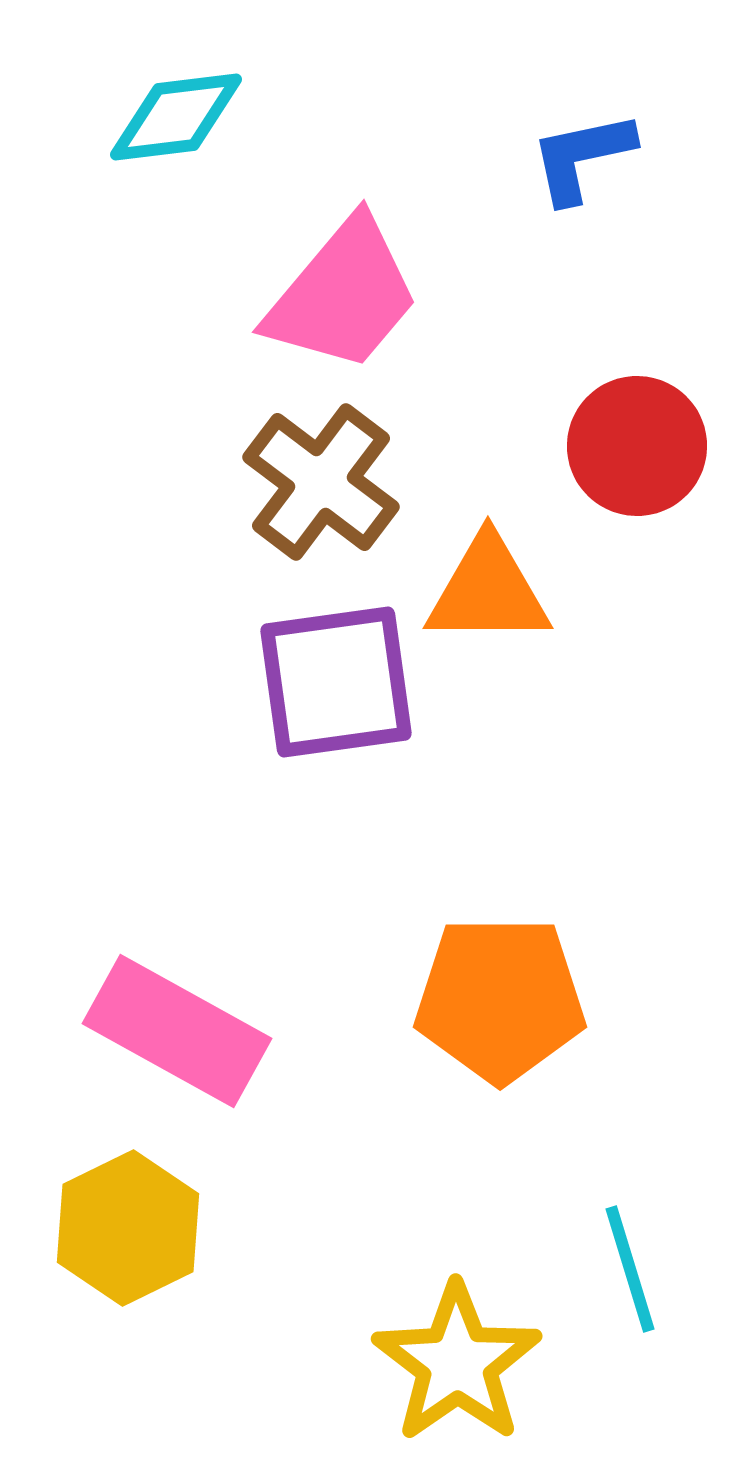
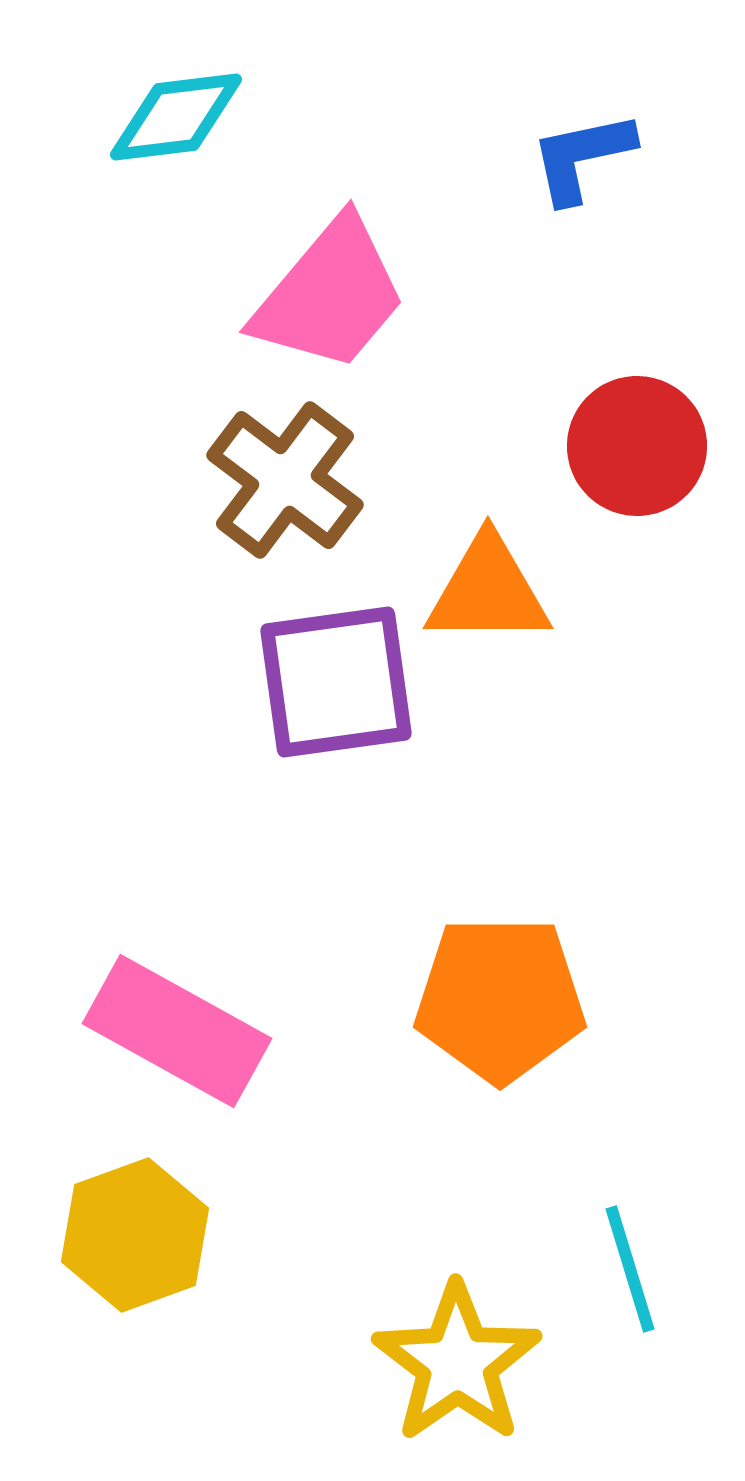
pink trapezoid: moved 13 px left
brown cross: moved 36 px left, 2 px up
yellow hexagon: moved 7 px right, 7 px down; rotated 6 degrees clockwise
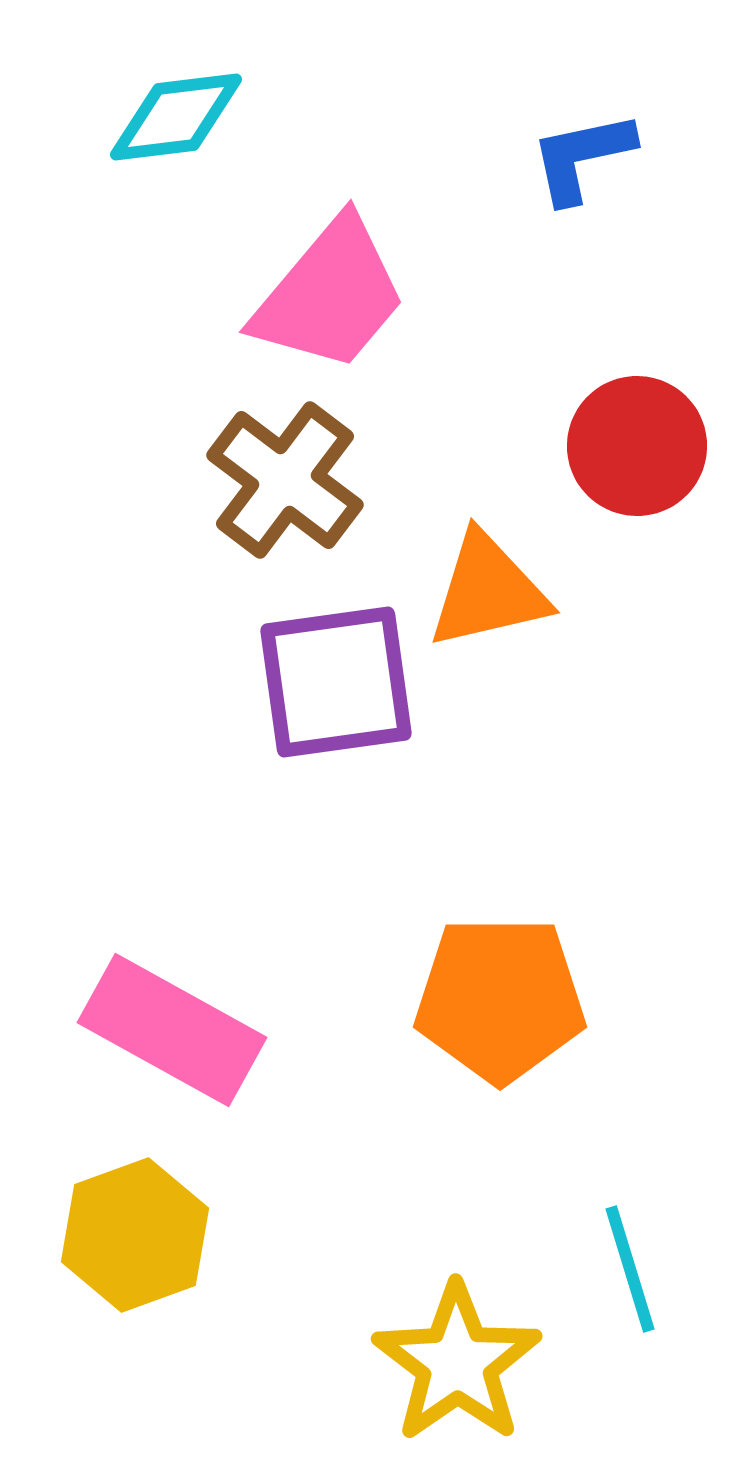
orange triangle: rotated 13 degrees counterclockwise
pink rectangle: moved 5 px left, 1 px up
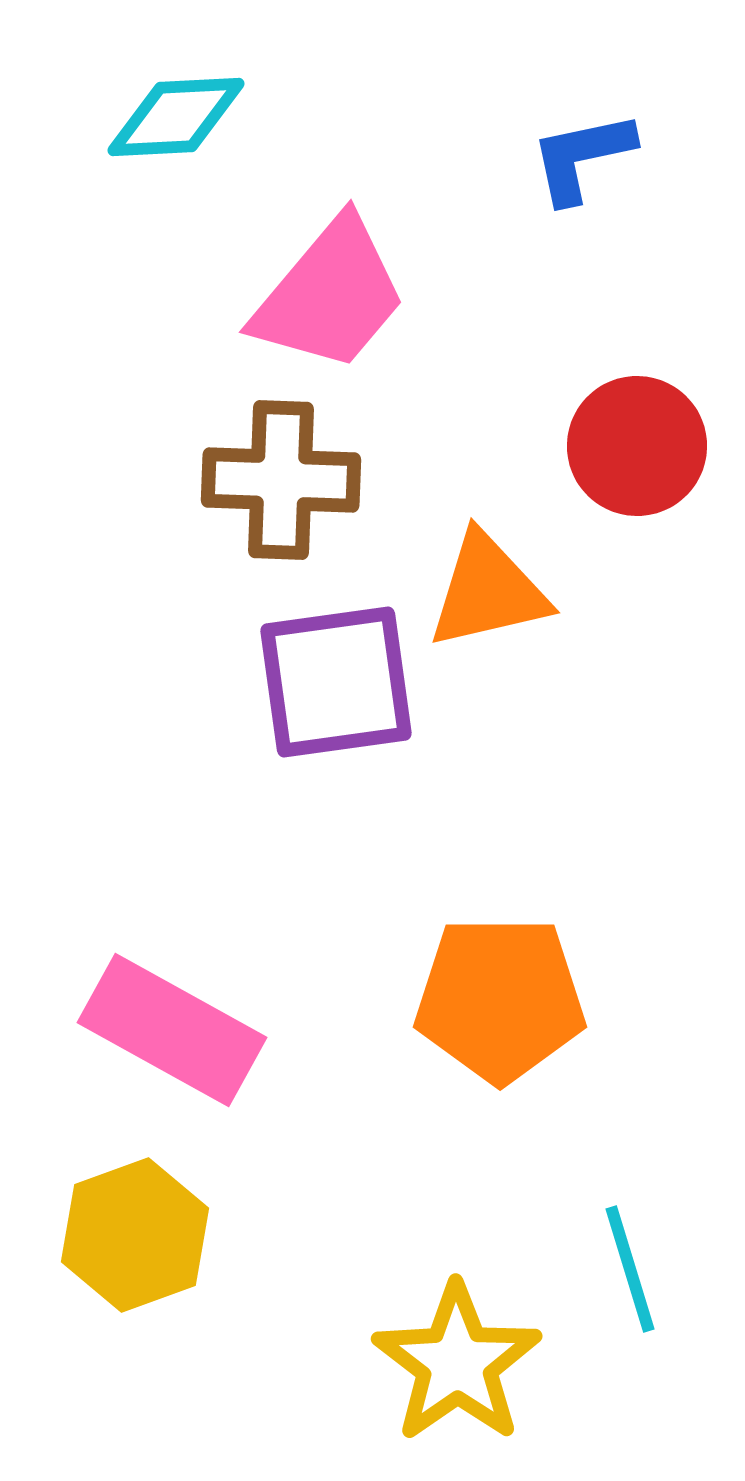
cyan diamond: rotated 4 degrees clockwise
brown cross: moved 4 px left; rotated 35 degrees counterclockwise
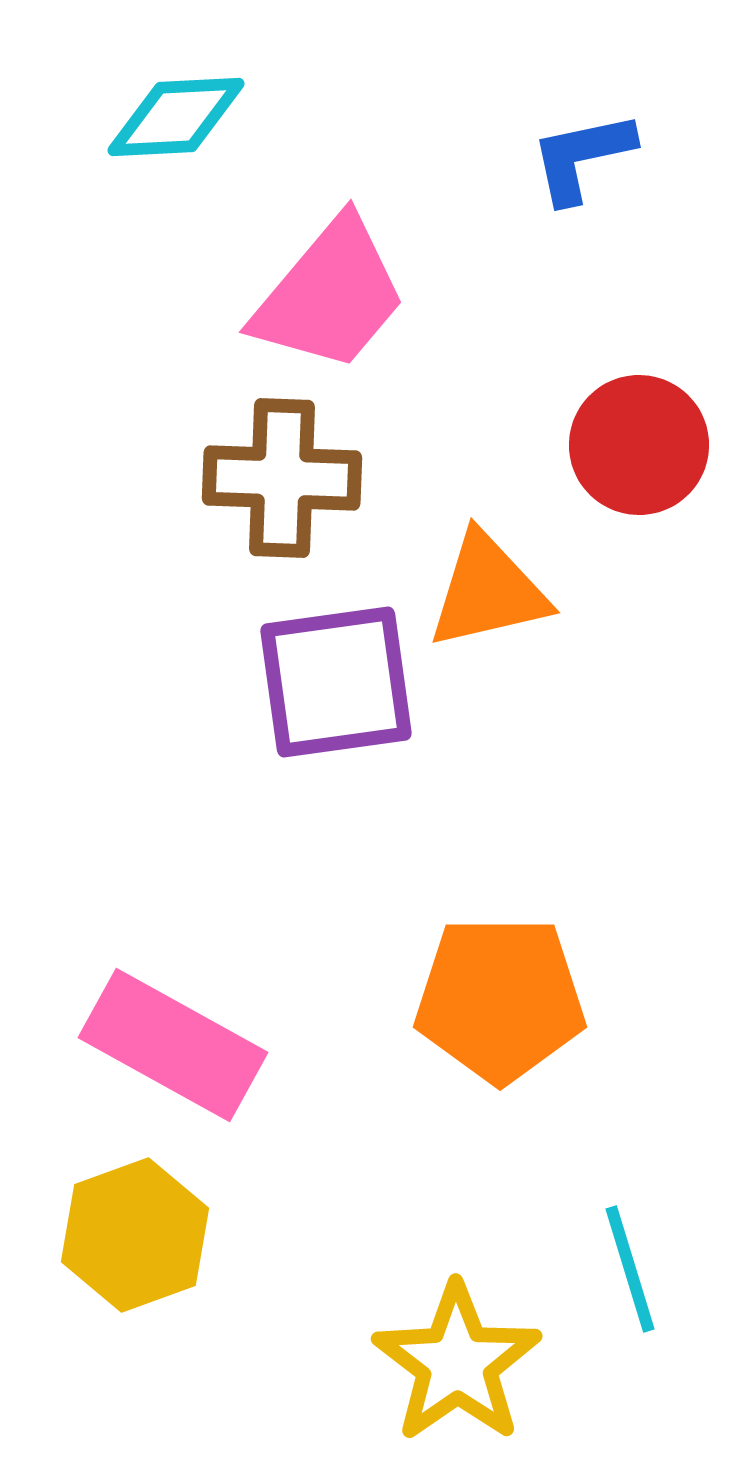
red circle: moved 2 px right, 1 px up
brown cross: moved 1 px right, 2 px up
pink rectangle: moved 1 px right, 15 px down
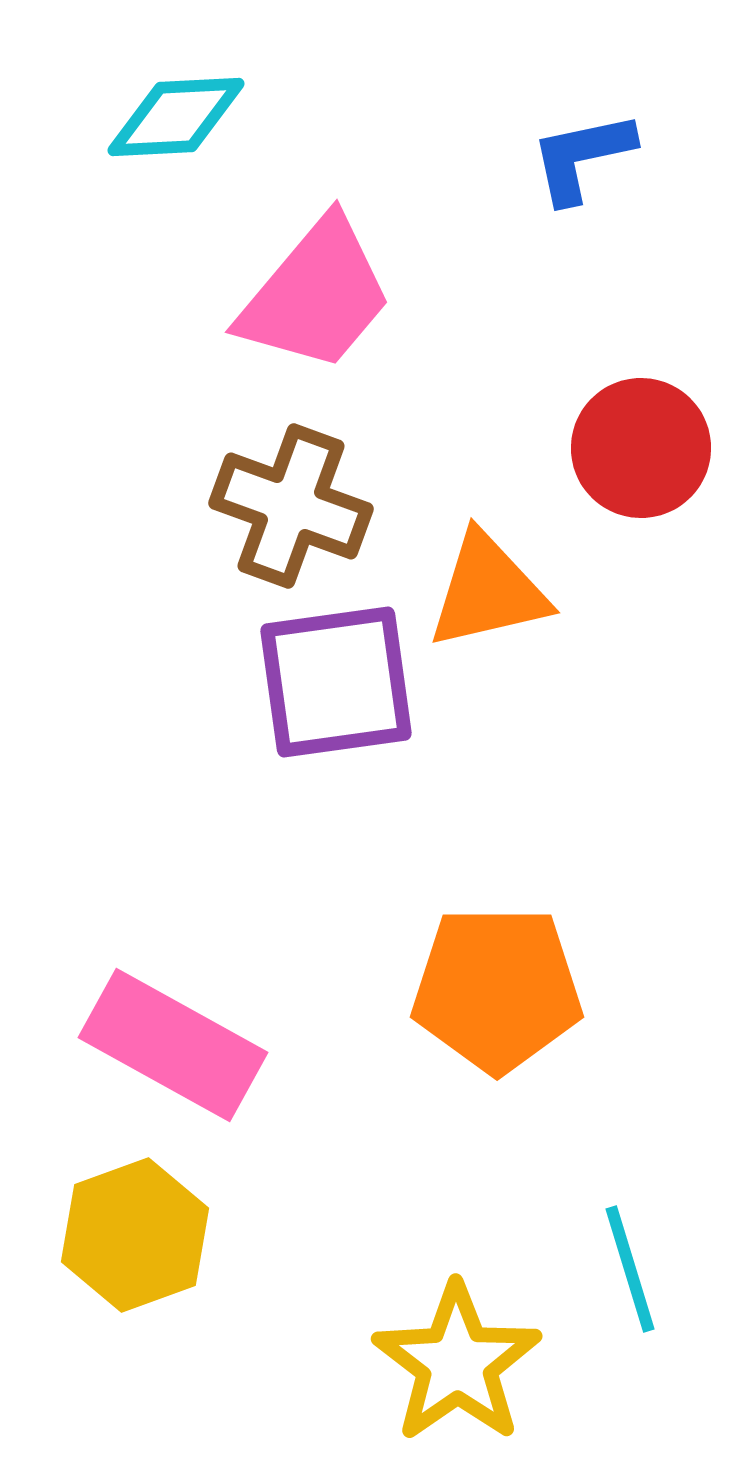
pink trapezoid: moved 14 px left
red circle: moved 2 px right, 3 px down
brown cross: moved 9 px right, 28 px down; rotated 18 degrees clockwise
orange pentagon: moved 3 px left, 10 px up
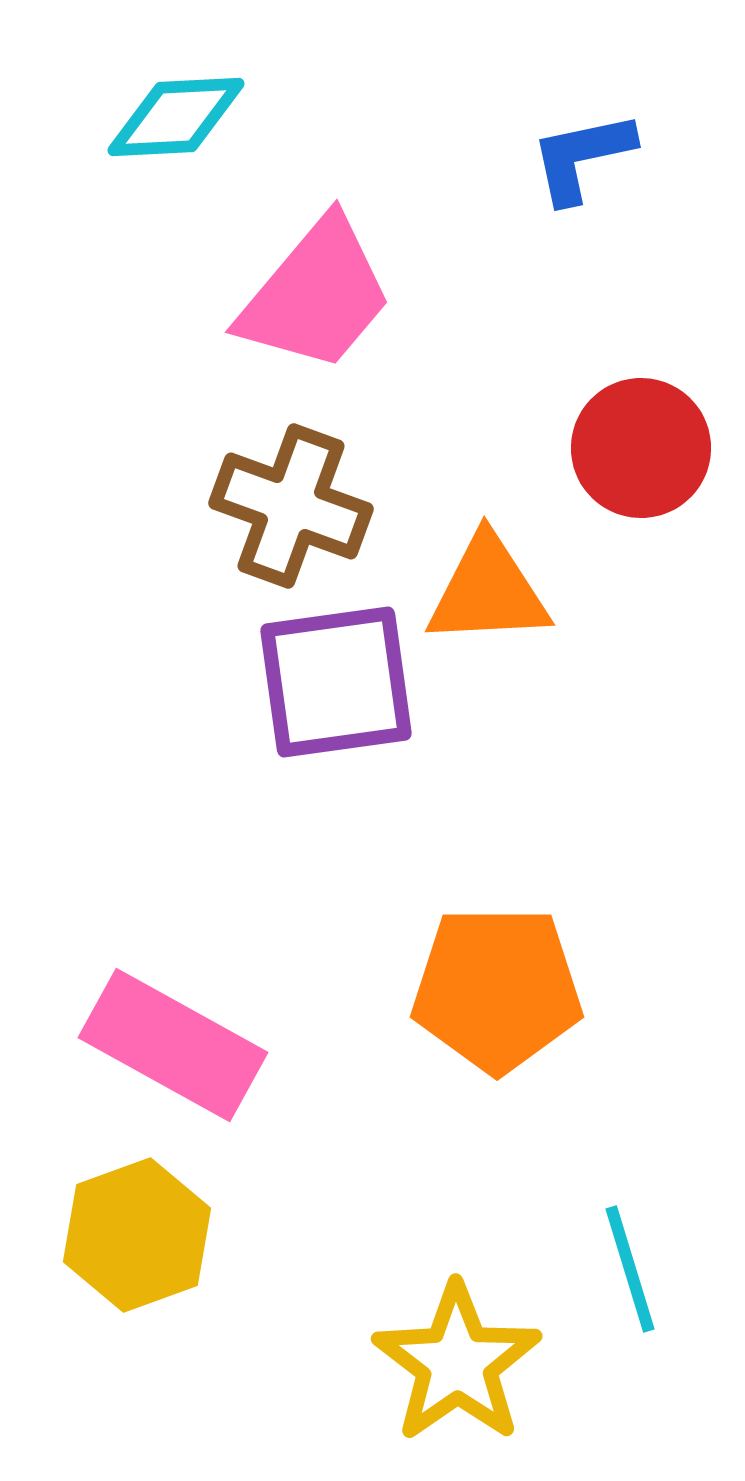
orange triangle: rotated 10 degrees clockwise
yellow hexagon: moved 2 px right
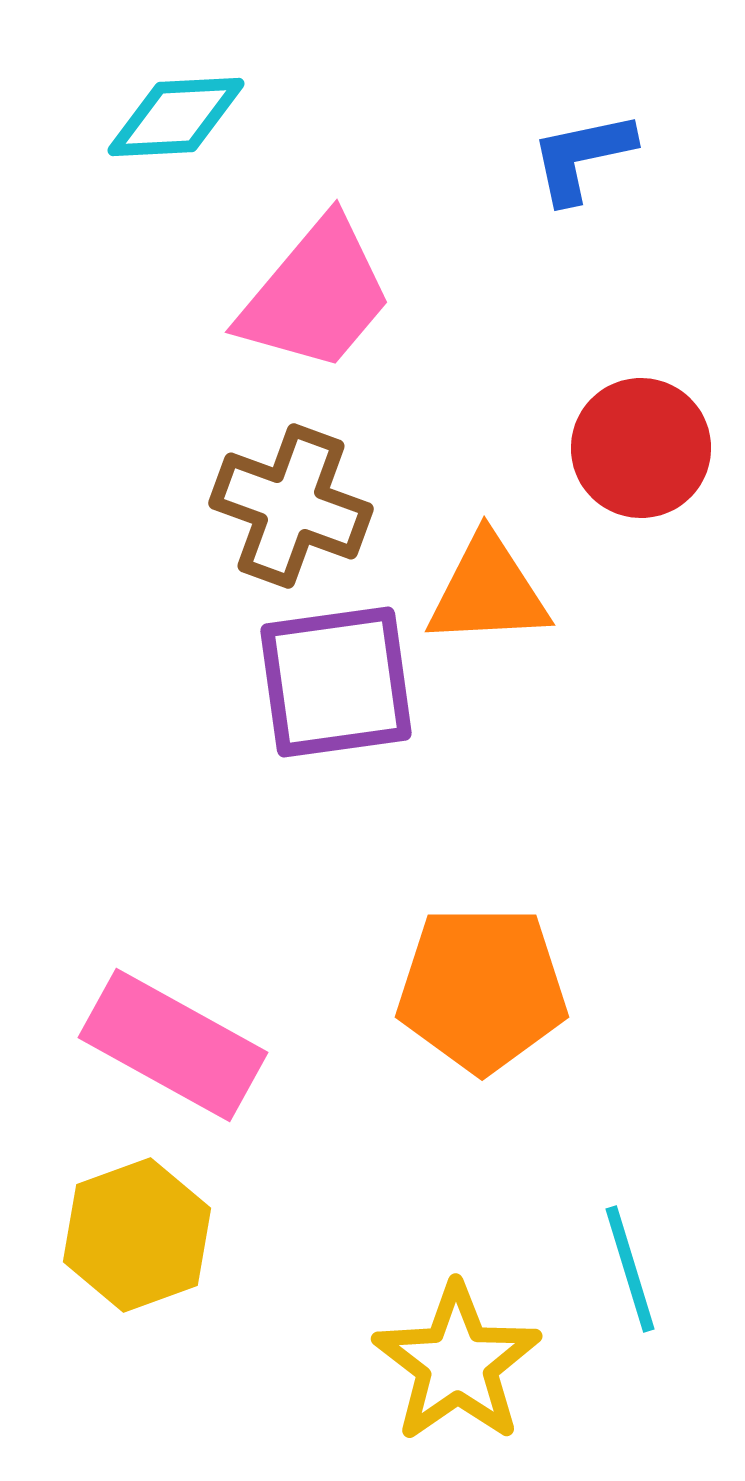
orange pentagon: moved 15 px left
